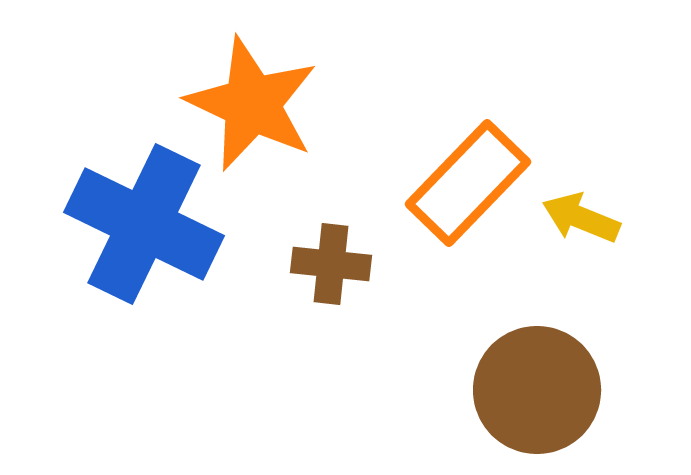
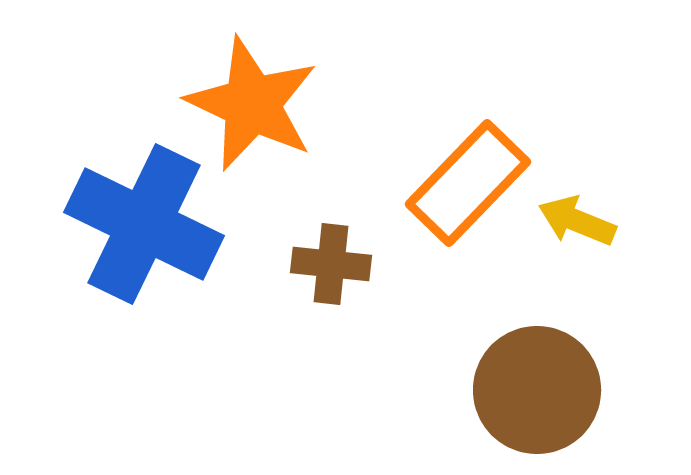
yellow arrow: moved 4 px left, 3 px down
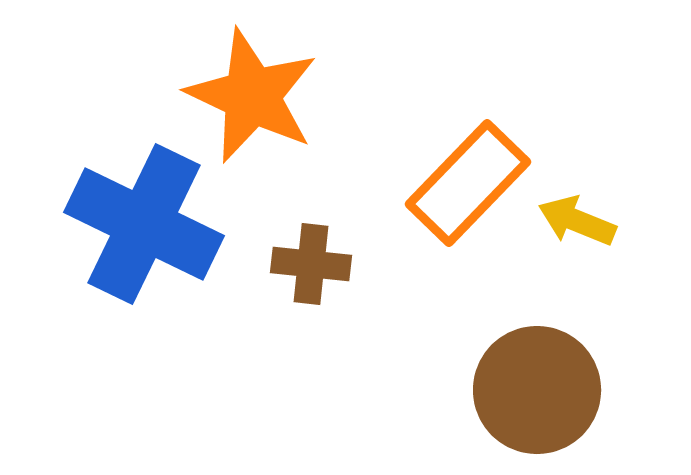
orange star: moved 8 px up
brown cross: moved 20 px left
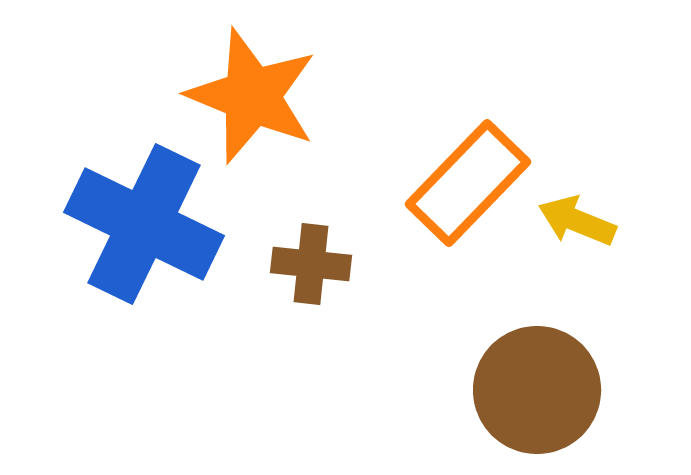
orange star: rotated 3 degrees counterclockwise
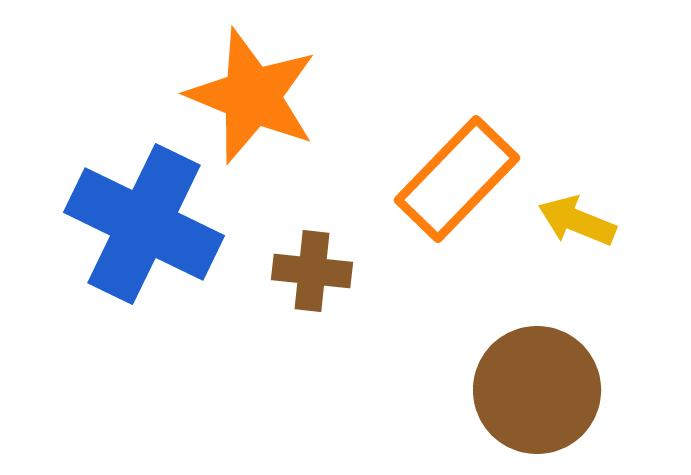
orange rectangle: moved 11 px left, 4 px up
brown cross: moved 1 px right, 7 px down
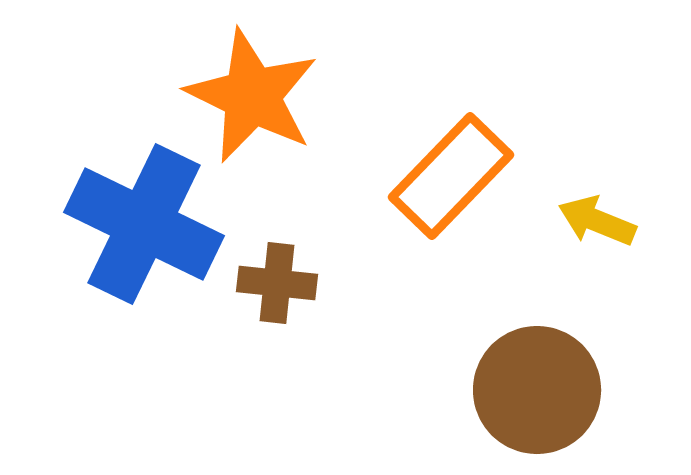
orange star: rotated 4 degrees clockwise
orange rectangle: moved 6 px left, 3 px up
yellow arrow: moved 20 px right
brown cross: moved 35 px left, 12 px down
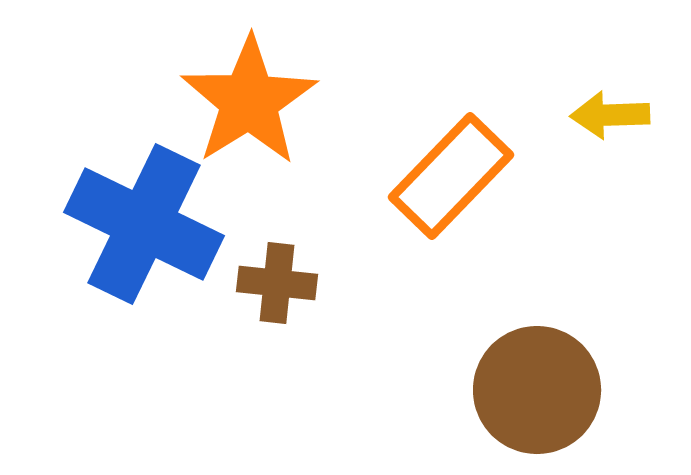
orange star: moved 3 px left, 5 px down; rotated 14 degrees clockwise
yellow arrow: moved 13 px right, 106 px up; rotated 24 degrees counterclockwise
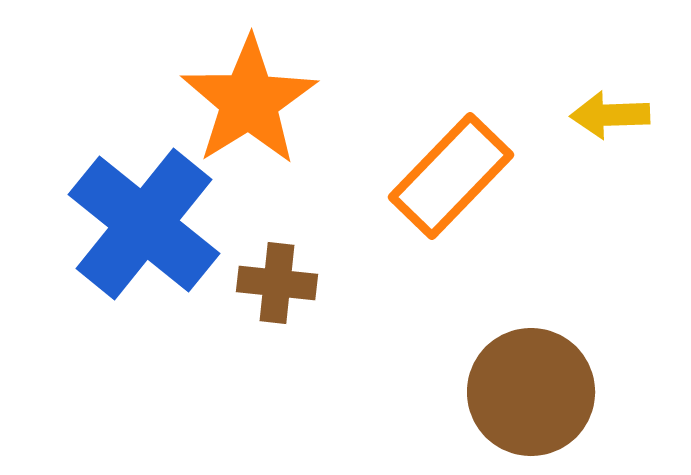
blue cross: rotated 13 degrees clockwise
brown circle: moved 6 px left, 2 px down
